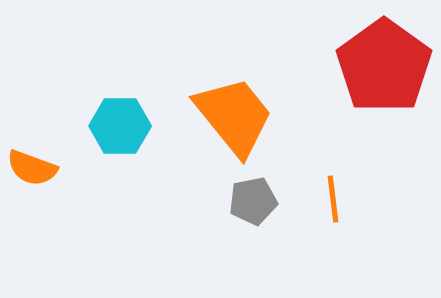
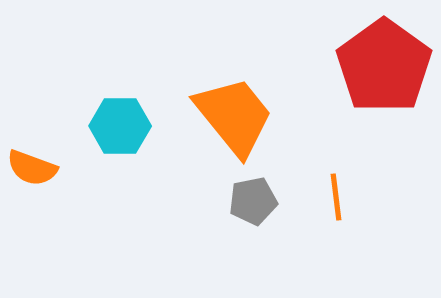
orange line: moved 3 px right, 2 px up
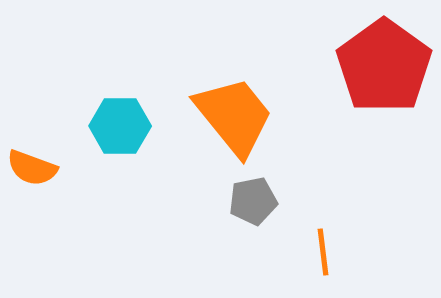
orange line: moved 13 px left, 55 px down
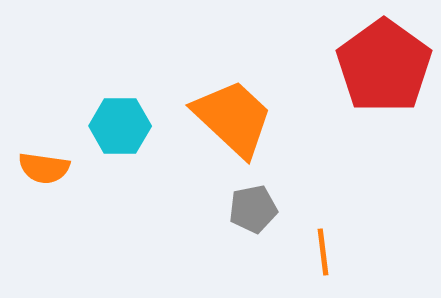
orange trapezoid: moved 1 px left, 2 px down; rotated 8 degrees counterclockwise
orange semicircle: moved 12 px right; rotated 12 degrees counterclockwise
gray pentagon: moved 8 px down
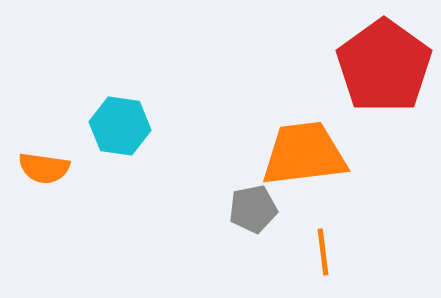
orange trapezoid: moved 71 px right, 36 px down; rotated 50 degrees counterclockwise
cyan hexagon: rotated 8 degrees clockwise
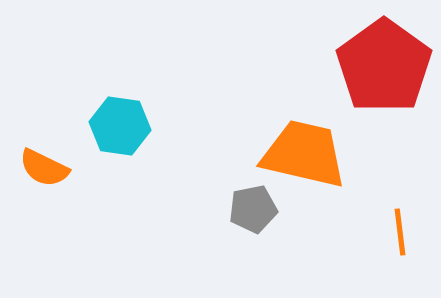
orange trapezoid: rotated 20 degrees clockwise
orange semicircle: rotated 18 degrees clockwise
orange line: moved 77 px right, 20 px up
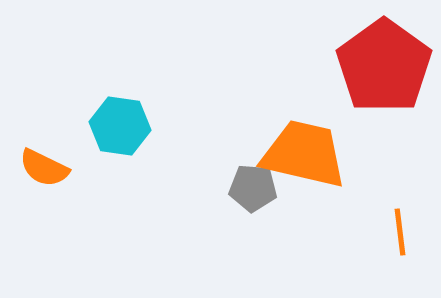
gray pentagon: moved 21 px up; rotated 15 degrees clockwise
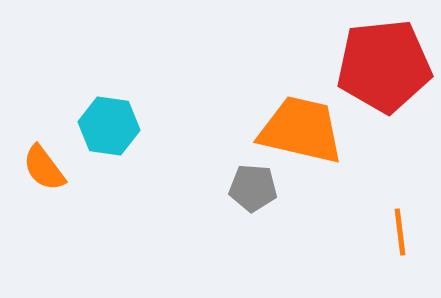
red pentagon: rotated 30 degrees clockwise
cyan hexagon: moved 11 px left
orange trapezoid: moved 3 px left, 24 px up
orange semicircle: rotated 27 degrees clockwise
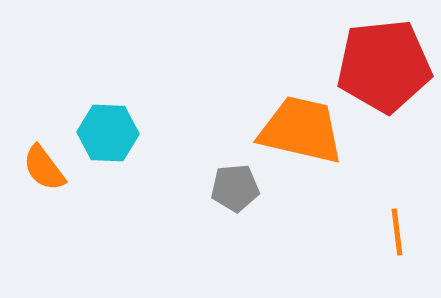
cyan hexagon: moved 1 px left, 7 px down; rotated 6 degrees counterclockwise
gray pentagon: moved 18 px left; rotated 9 degrees counterclockwise
orange line: moved 3 px left
